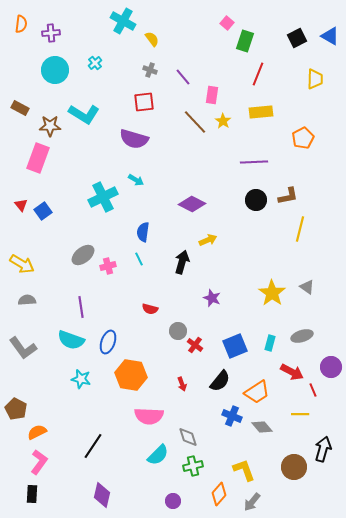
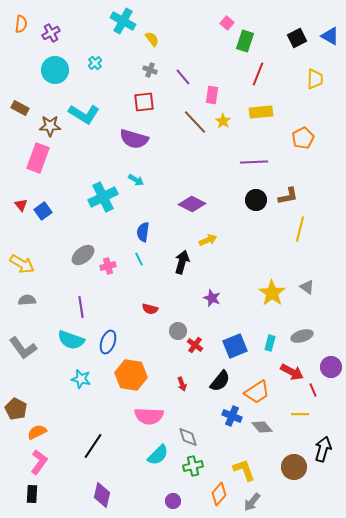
purple cross at (51, 33): rotated 24 degrees counterclockwise
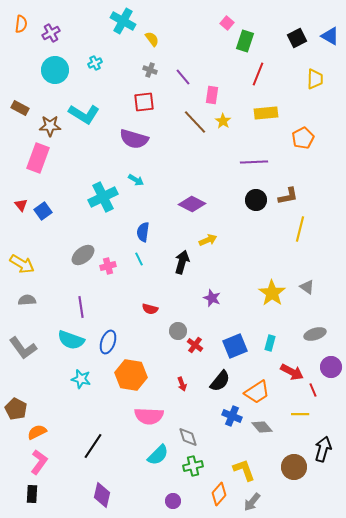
cyan cross at (95, 63): rotated 16 degrees clockwise
yellow rectangle at (261, 112): moved 5 px right, 1 px down
gray ellipse at (302, 336): moved 13 px right, 2 px up
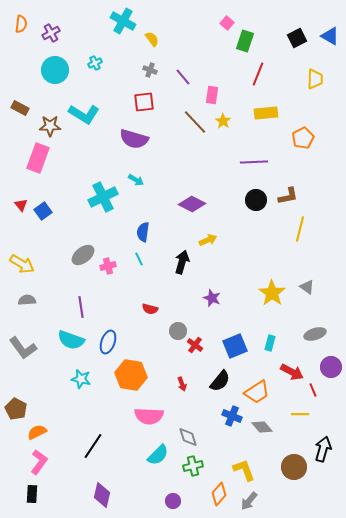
gray arrow at (252, 502): moved 3 px left, 1 px up
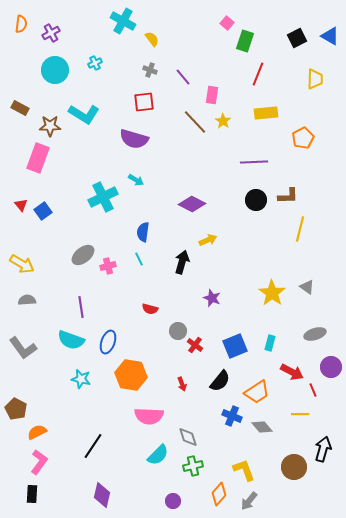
brown L-shape at (288, 196): rotated 10 degrees clockwise
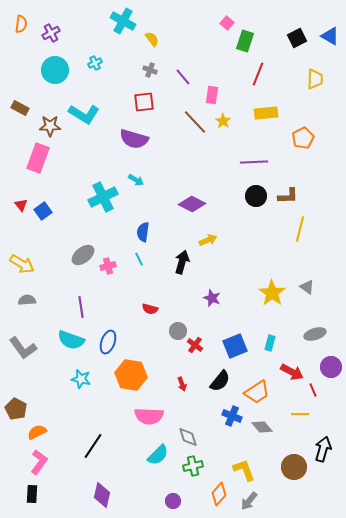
black circle at (256, 200): moved 4 px up
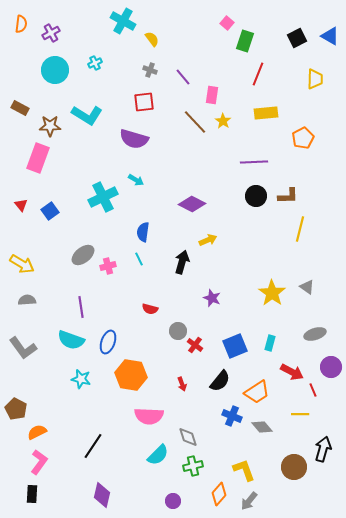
cyan L-shape at (84, 114): moved 3 px right, 1 px down
blue square at (43, 211): moved 7 px right
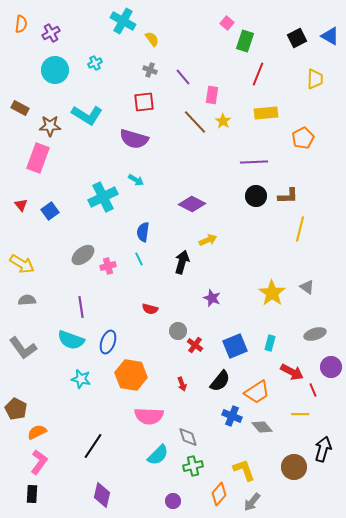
gray arrow at (249, 501): moved 3 px right, 1 px down
